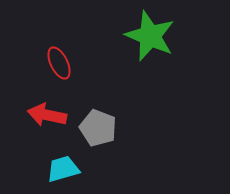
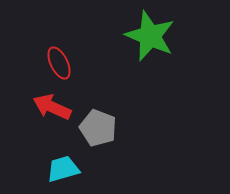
red arrow: moved 5 px right, 8 px up; rotated 12 degrees clockwise
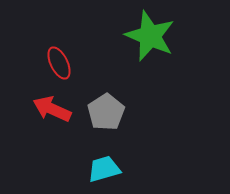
red arrow: moved 2 px down
gray pentagon: moved 8 px right, 16 px up; rotated 18 degrees clockwise
cyan trapezoid: moved 41 px right
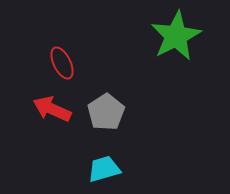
green star: moved 26 px right; rotated 21 degrees clockwise
red ellipse: moved 3 px right
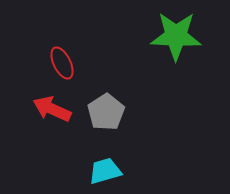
green star: rotated 30 degrees clockwise
cyan trapezoid: moved 1 px right, 2 px down
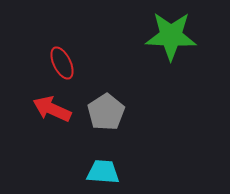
green star: moved 5 px left
cyan trapezoid: moved 2 px left, 1 px down; rotated 20 degrees clockwise
